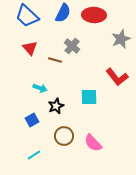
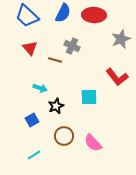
gray cross: rotated 14 degrees counterclockwise
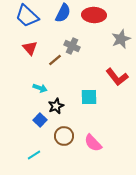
brown line: rotated 56 degrees counterclockwise
blue square: moved 8 px right; rotated 16 degrees counterclockwise
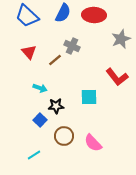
red triangle: moved 1 px left, 4 px down
black star: rotated 21 degrees clockwise
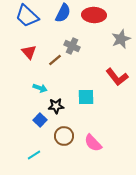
cyan square: moved 3 px left
